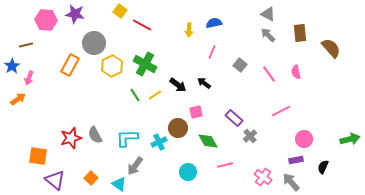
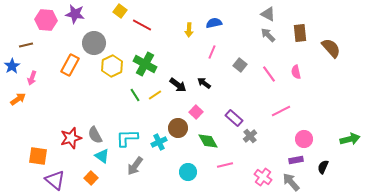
pink arrow at (29, 78): moved 3 px right
pink square at (196, 112): rotated 32 degrees counterclockwise
cyan triangle at (119, 184): moved 17 px left, 28 px up
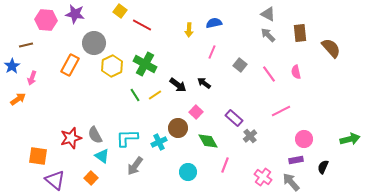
pink line at (225, 165): rotated 56 degrees counterclockwise
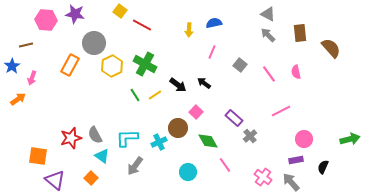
pink line at (225, 165): rotated 56 degrees counterclockwise
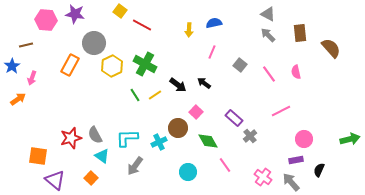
black semicircle at (323, 167): moved 4 px left, 3 px down
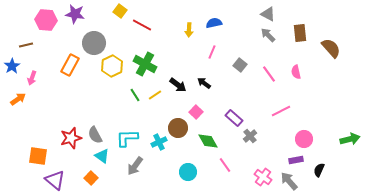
gray arrow at (291, 182): moved 2 px left, 1 px up
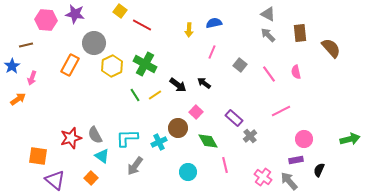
pink line at (225, 165): rotated 21 degrees clockwise
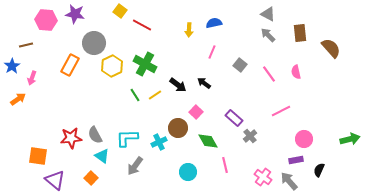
red star at (71, 138): rotated 10 degrees clockwise
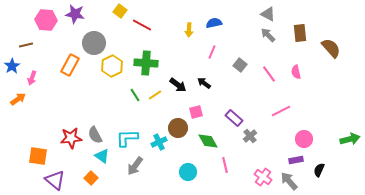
green cross at (145, 64): moved 1 px right, 1 px up; rotated 25 degrees counterclockwise
pink square at (196, 112): rotated 32 degrees clockwise
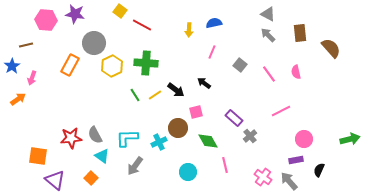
black arrow at (178, 85): moved 2 px left, 5 px down
